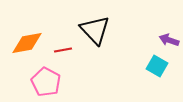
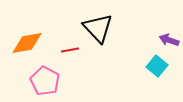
black triangle: moved 3 px right, 2 px up
red line: moved 7 px right
cyan square: rotated 10 degrees clockwise
pink pentagon: moved 1 px left, 1 px up
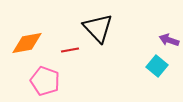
pink pentagon: rotated 8 degrees counterclockwise
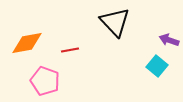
black triangle: moved 17 px right, 6 px up
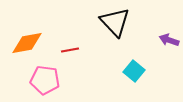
cyan square: moved 23 px left, 5 px down
pink pentagon: moved 1 px up; rotated 12 degrees counterclockwise
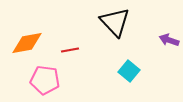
cyan square: moved 5 px left
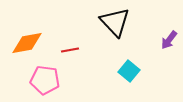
purple arrow: rotated 72 degrees counterclockwise
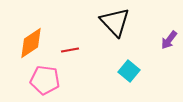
orange diamond: moved 4 px right; rotated 24 degrees counterclockwise
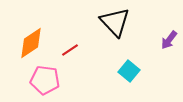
red line: rotated 24 degrees counterclockwise
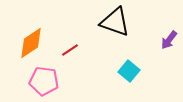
black triangle: rotated 28 degrees counterclockwise
pink pentagon: moved 1 px left, 1 px down
